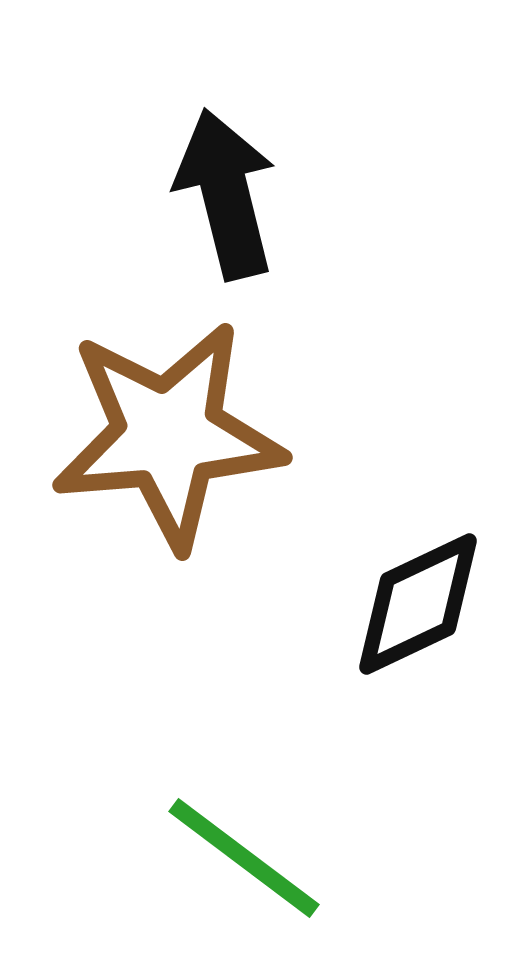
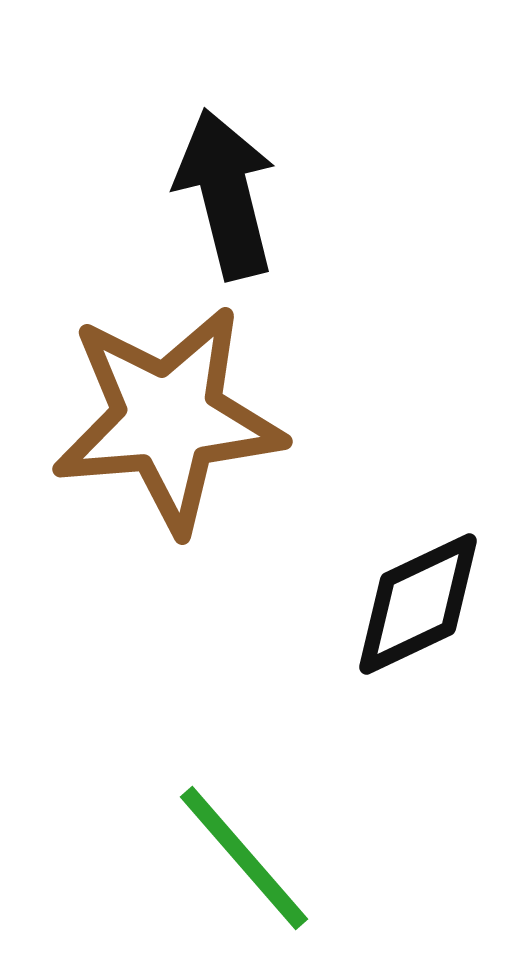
brown star: moved 16 px up
green line: rotated 12 degrees clockwise
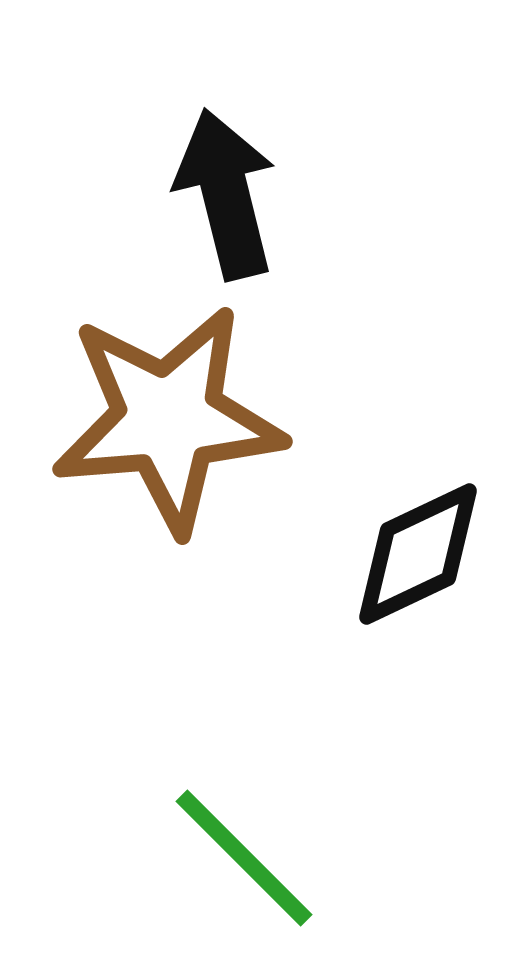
black diamond: moved 50 px up
green line: rotated 4 degrees counterclockwise
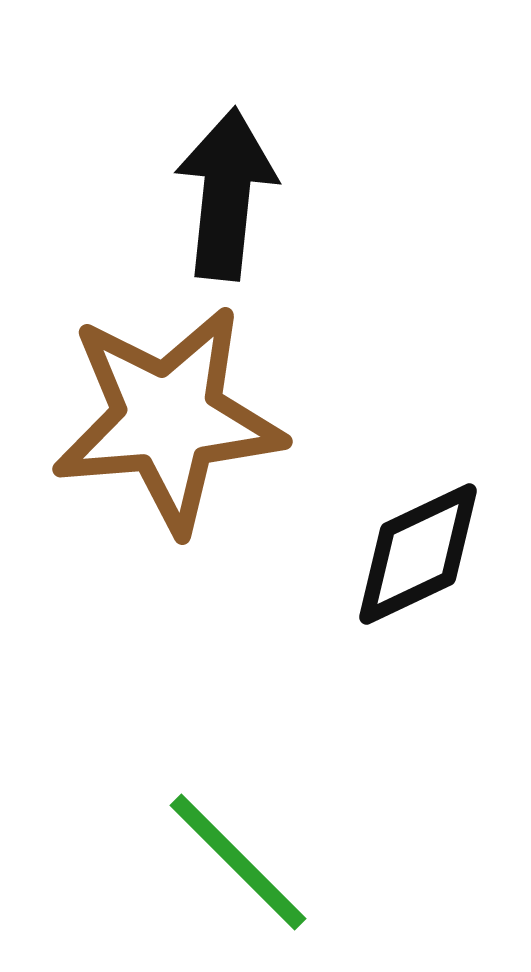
black arrow: rotated 20 degrees clockwise
green line: moved 6 px left, 4 px down
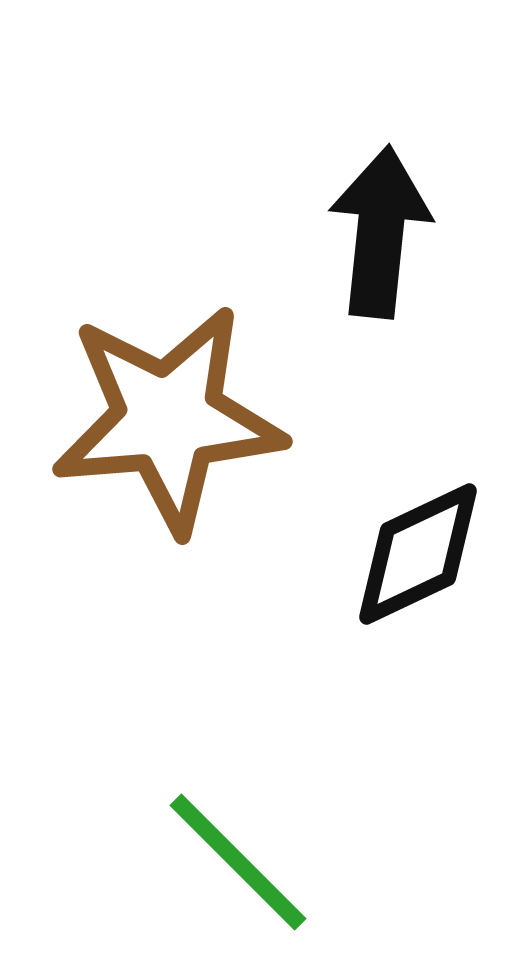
black arrow: moved 154 px right, 38 px down
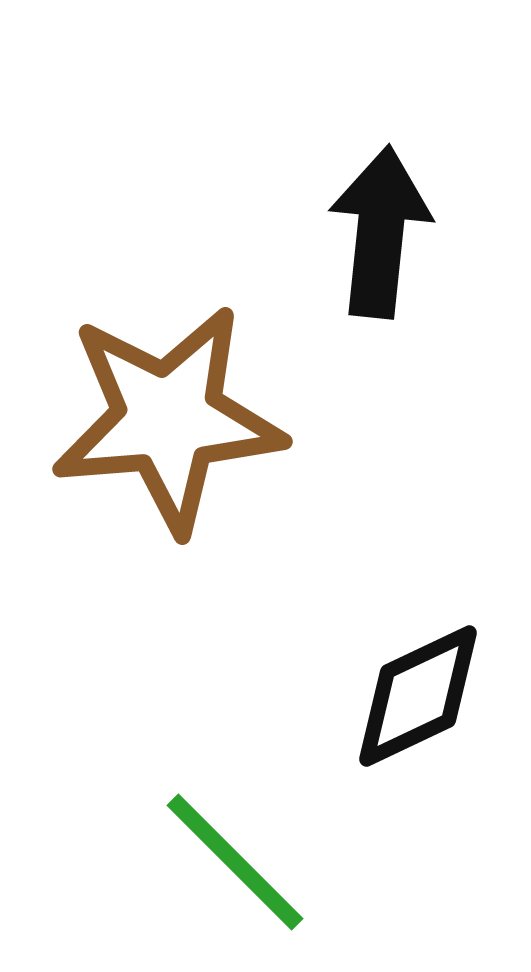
black diamond: moved 142 px down
green line: moved 3 px left
